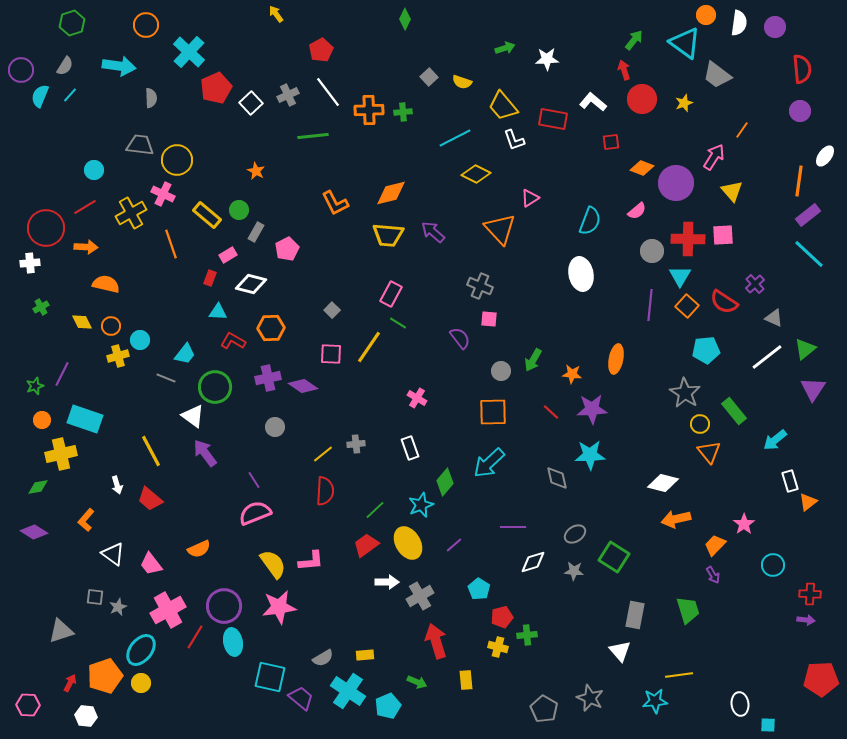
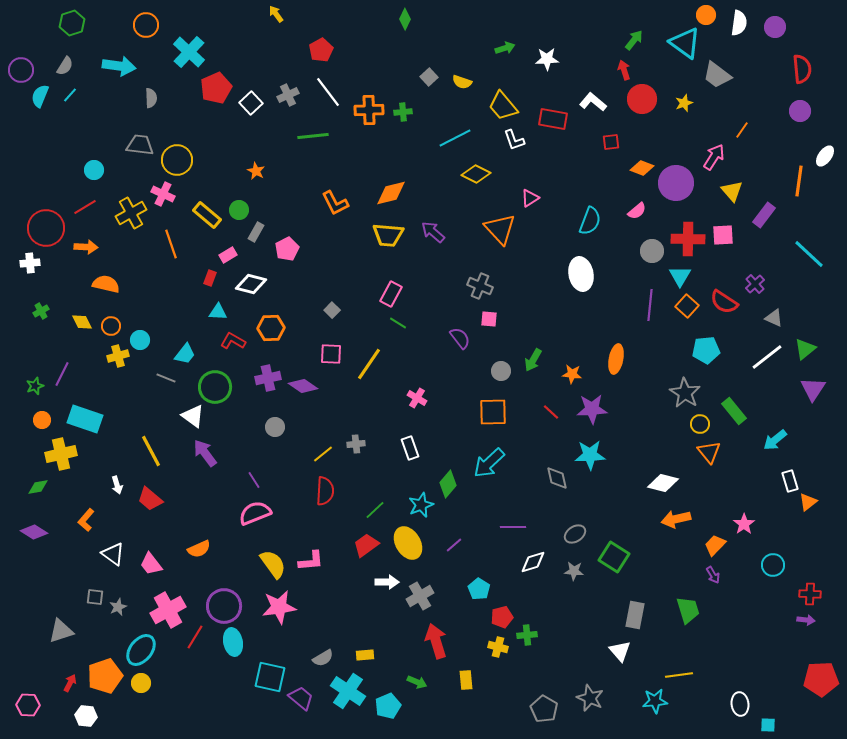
purple rectangle at (808, 215): moved 44 px left; rotated 15 degrees counterclockwise
green cross at (41, 307): moved 4 px down
yellow line at (369, 347): moved 17 px down
green diamond at (445, 482): moved 3 px right, 2 px down
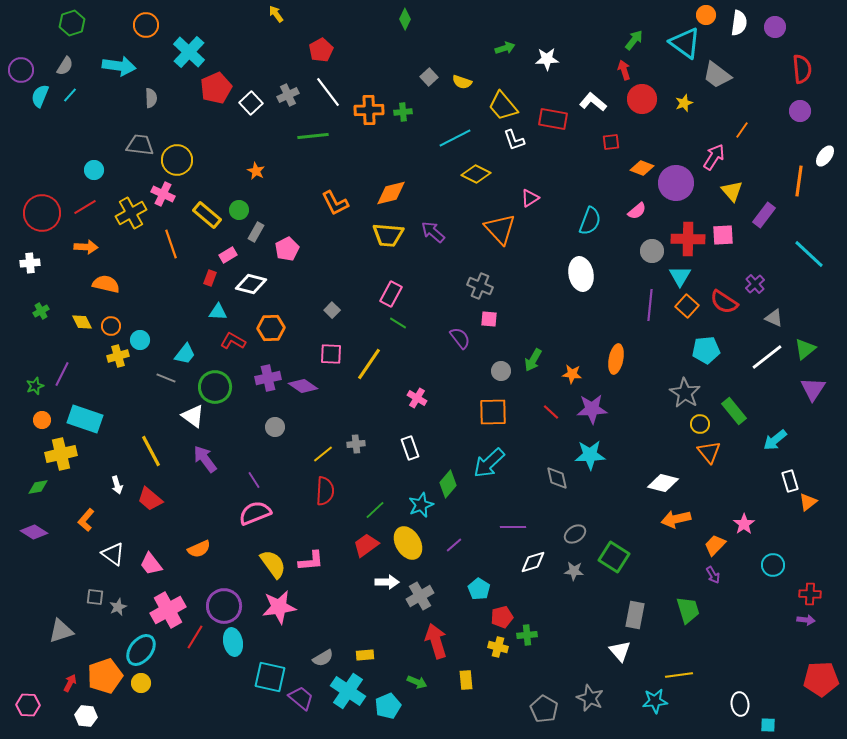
red circle at (46, 228): moved 4 px left, 15 px up
purple arrow at (205, 453): moved 6 px down
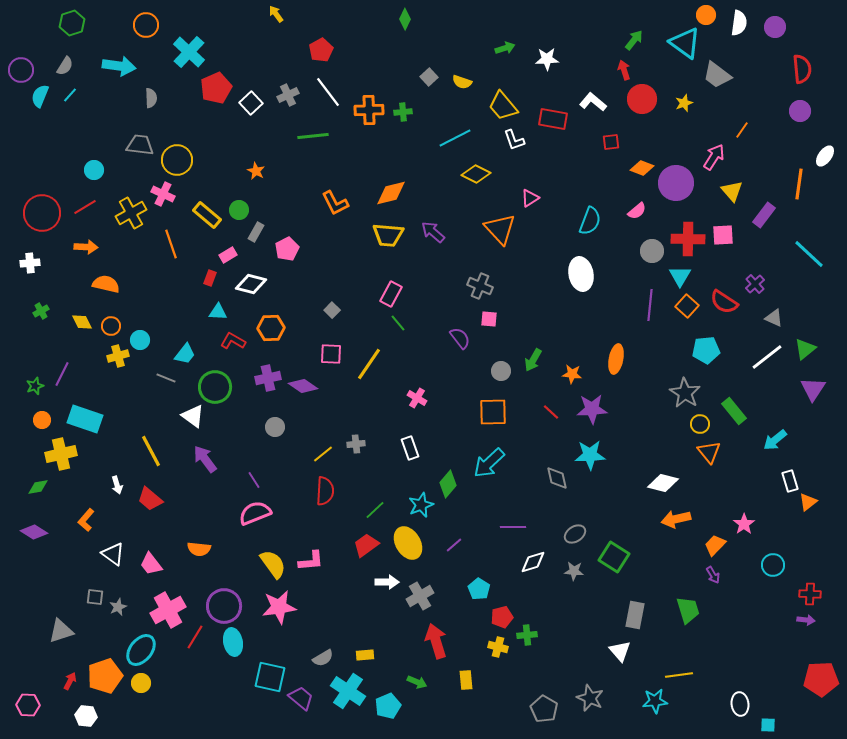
orange line at (799, 181): moved 3 px down
green line at (398, 323): rotated 18 degrees clockwise
orange semicircle at (199, 549): rotated 30 degrees clockwise
red arrow at (70, 683): moved 2 px up
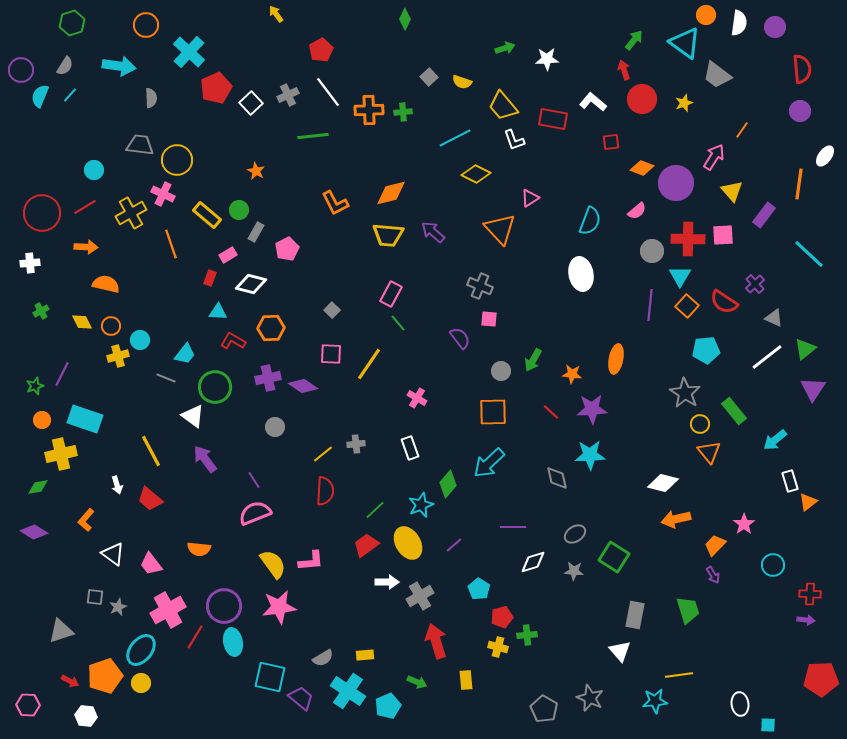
red arrow at (70, 681): rotated 90 degrees clockwise
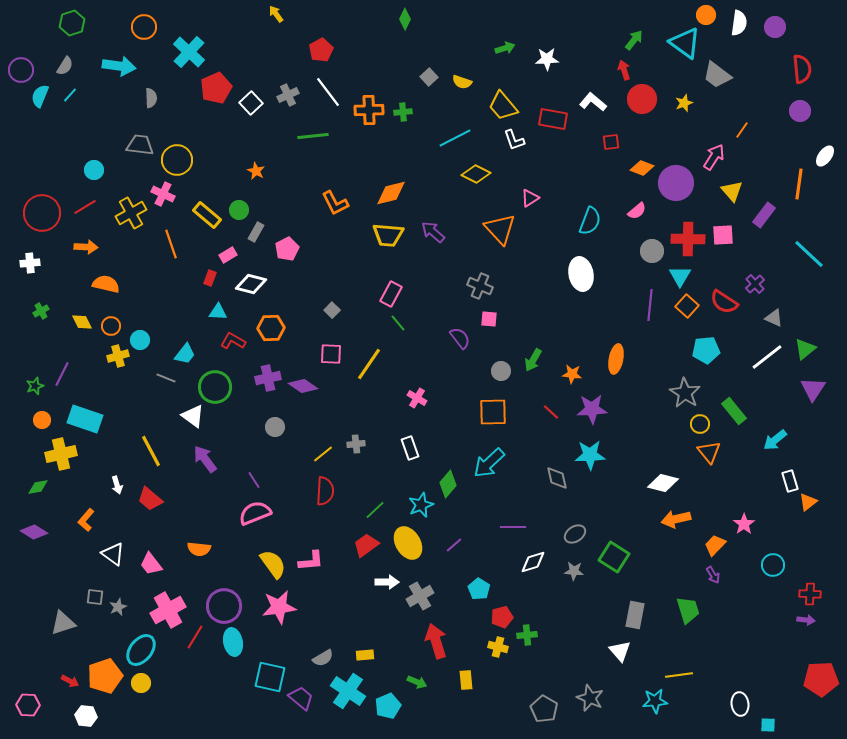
orange circle at (146, 25): moved 2 px left, 2 px down
gray triangle at (61, 631): moved 2 px right, 8 px up
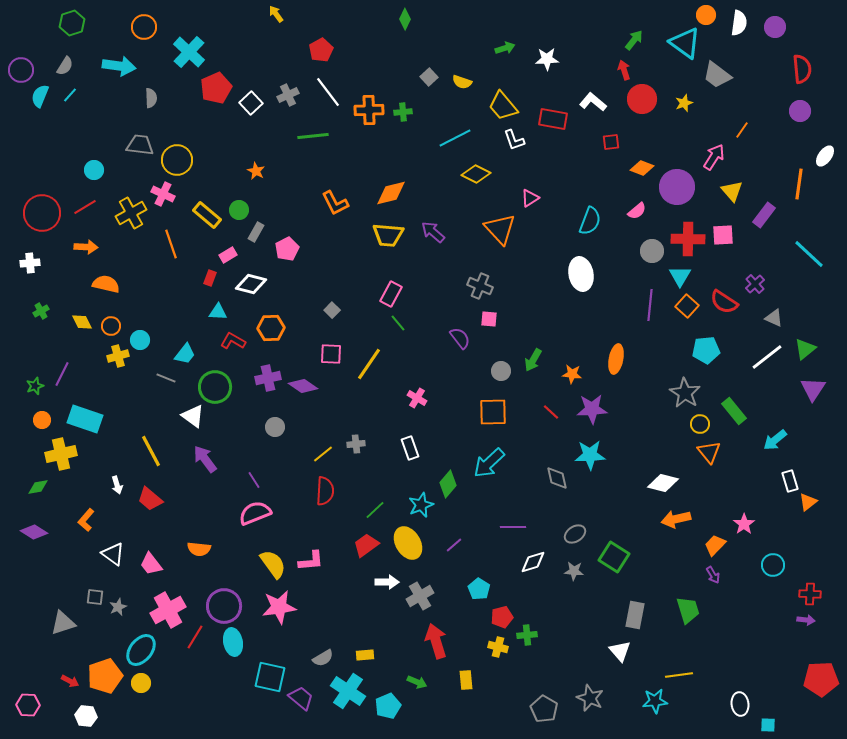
purple circle at (676, 183): moved 1 px right, 4 px down
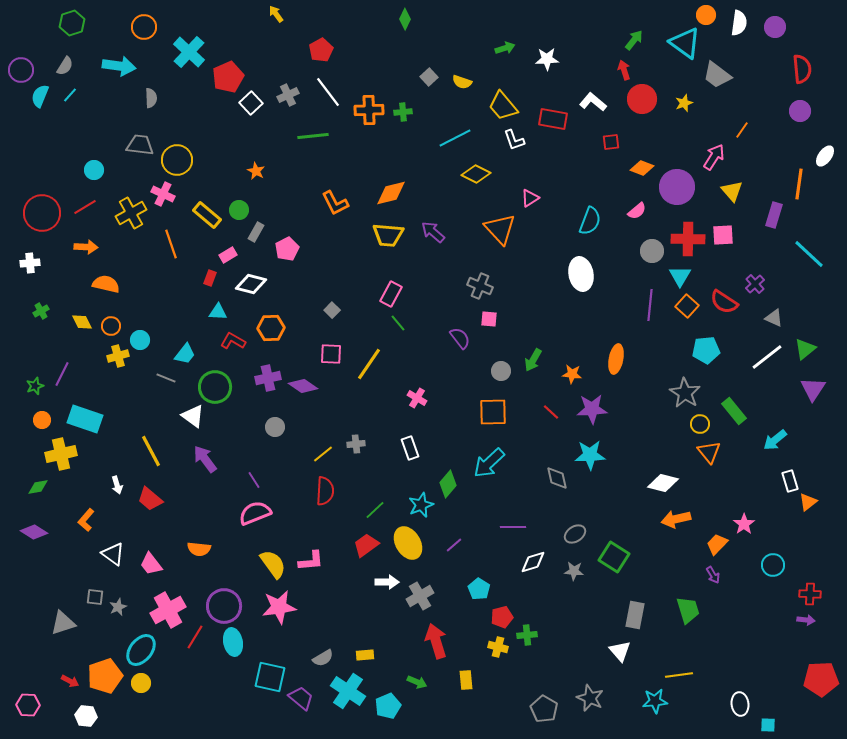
red pentagon at (216, 88): moved 12 px right, 11 px up
purple rectangle at (764, 215): moved 10 px right; rotated 20 degrees counterclockwise
orange trapezoid at (715, 545): moved 2 px right, 1 px up
